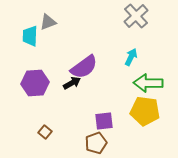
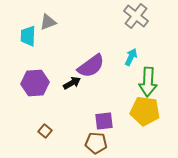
gray cross: rotated 10 degrees counterclockwise
cyan trapezoid: moved 2 px left
purple semicircle: moved 7 px right, 1 px up
green arrow: moved 1 px up; rotated 88 degrees counterclockwise
brown square: moved 1 px up
brown pentagon: rotated 25 degrees clockwise
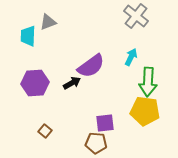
purple square: moved 1 px right, 2 px down
